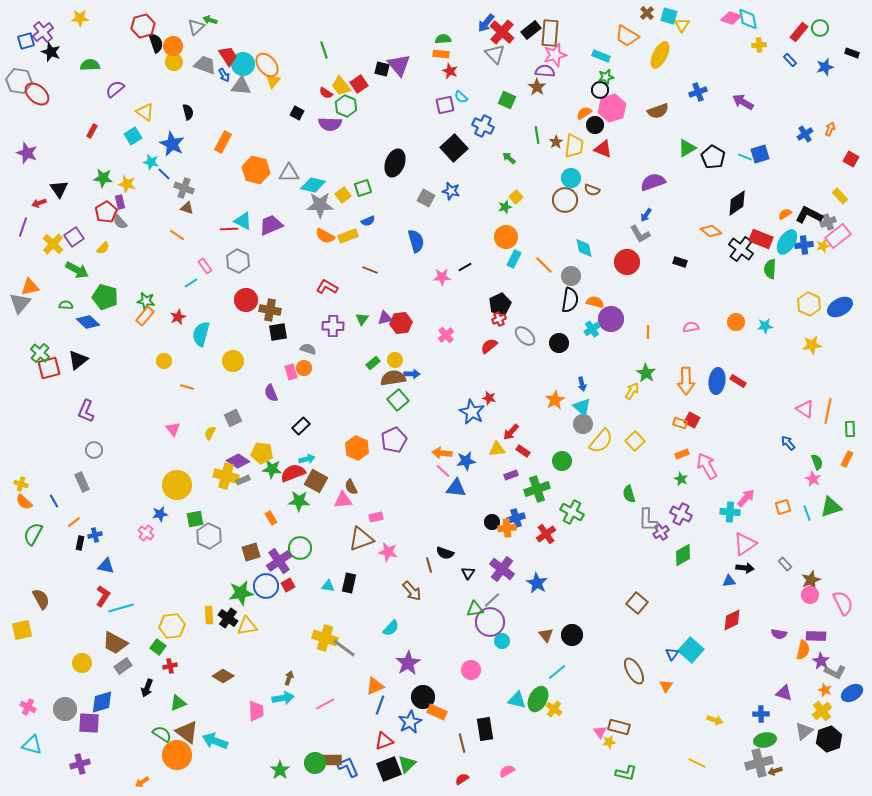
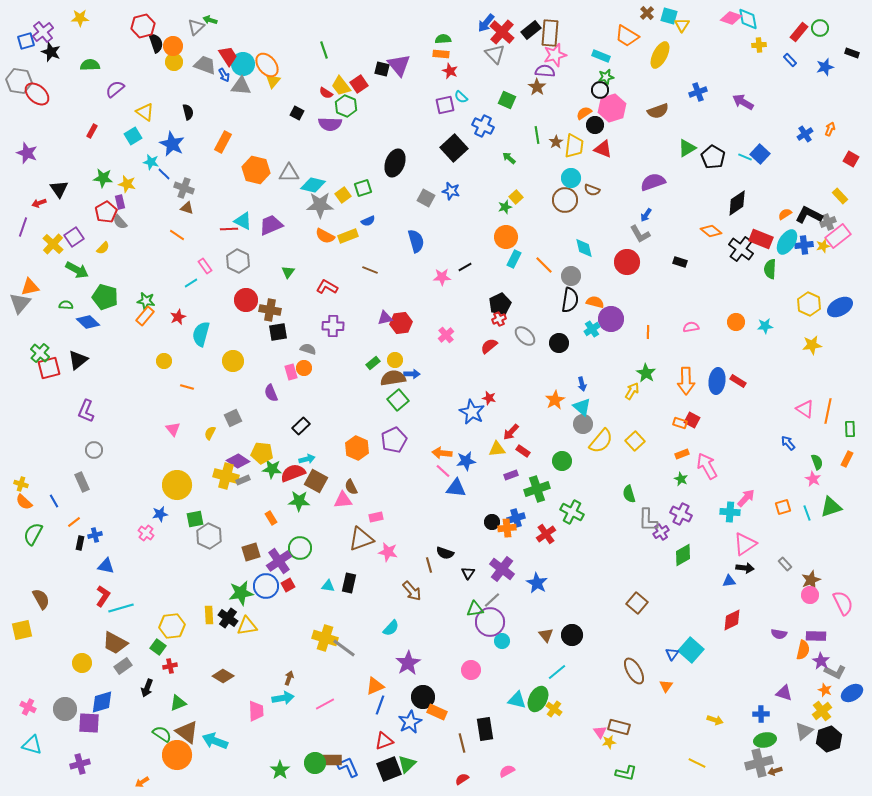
blue square at (760, 154): rotated 30 degrees counterclockwise
green triangle at (362, 319): moved 74 px left, 47 px up
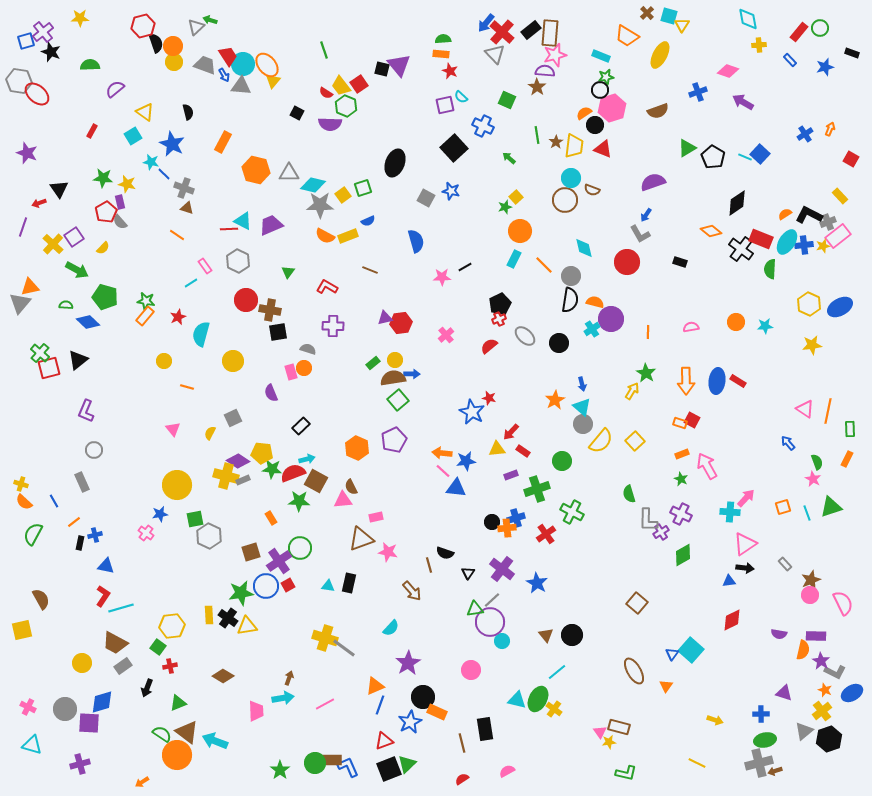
pink diamond at (731, 18): moved 3 px left, 53 px down
orange circle at (506, 237): moved 14 px right, 6 px up
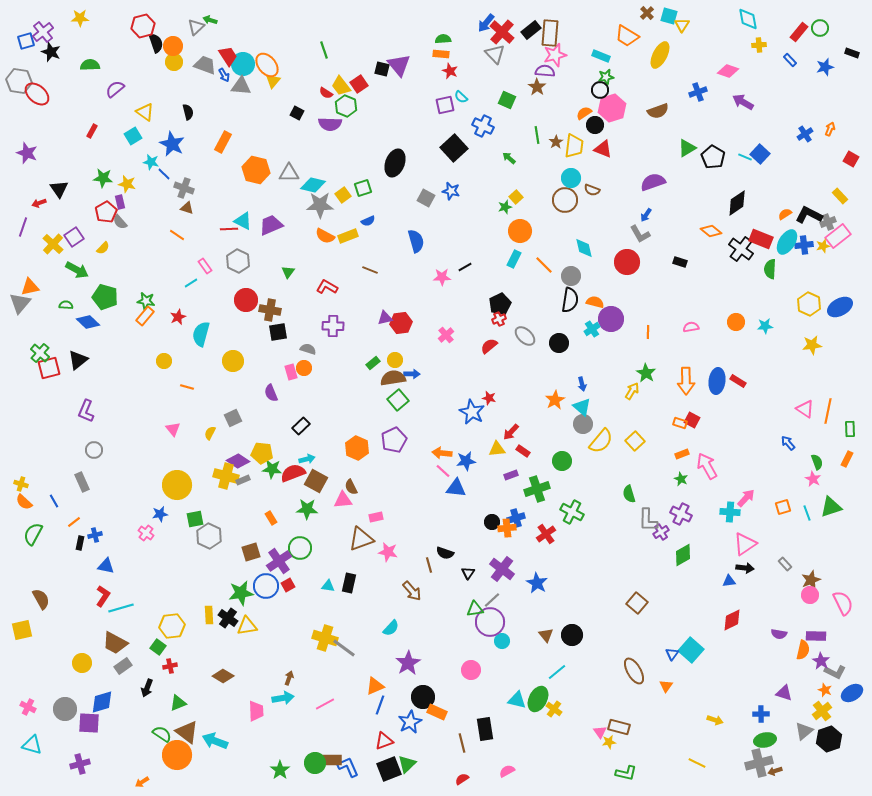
green star at (299, 501): moved 8 px right, 8 px down
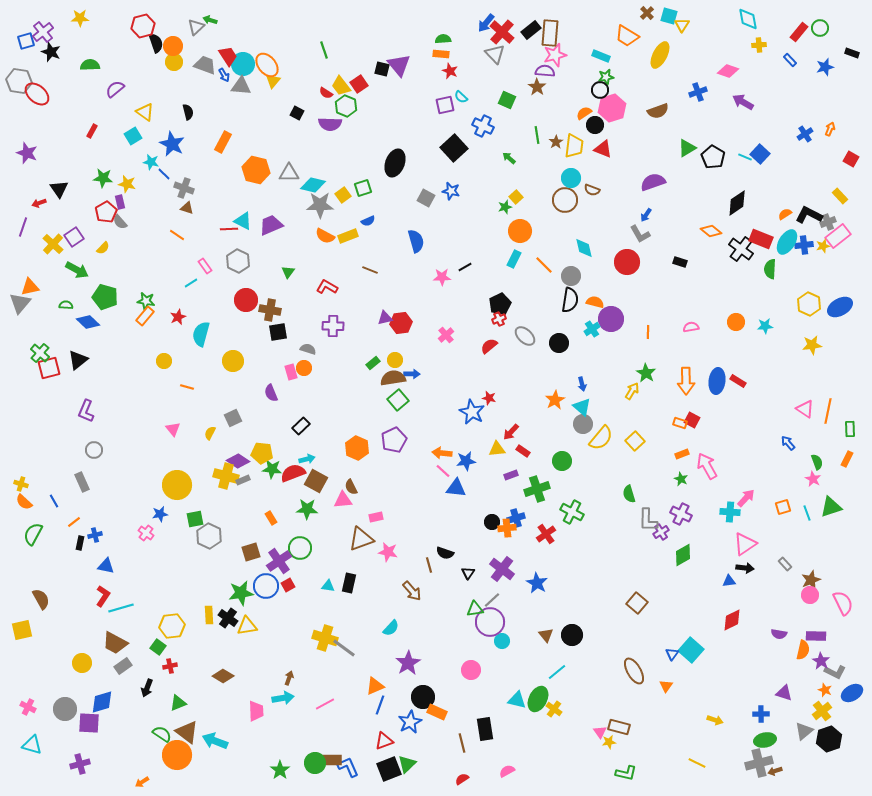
yellow semicircle at (601, 441): moved 3 px up
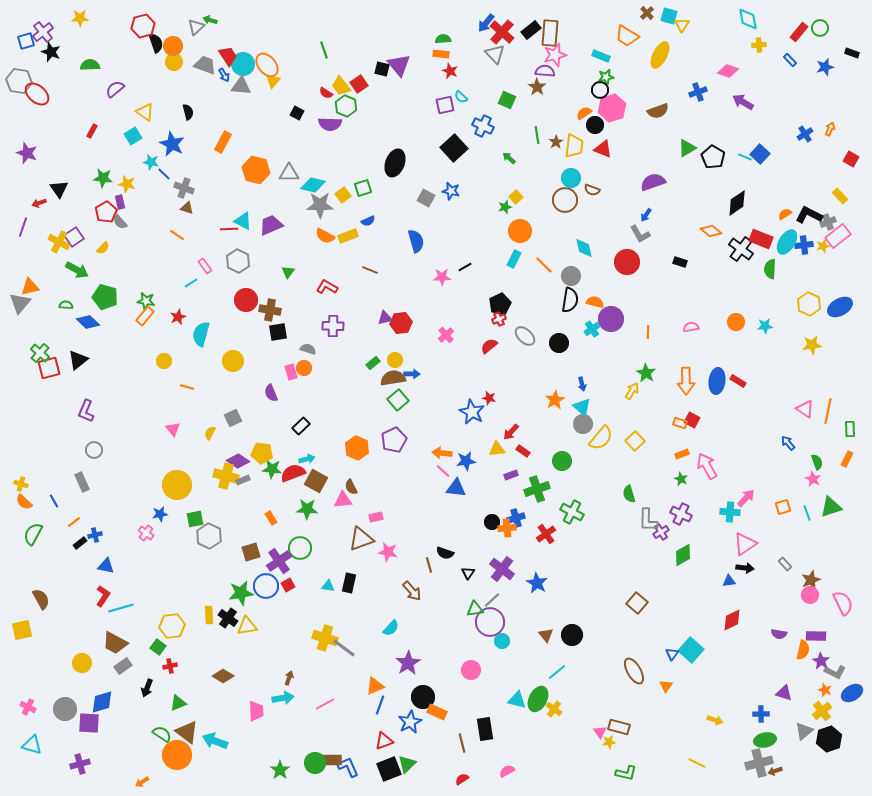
yellow cross at (53, 244): moved 6 px right, 2 px up; rotated 15 degrees counterclockwise
black rectangle at (80, 543): rotated 40 degrees clockwise
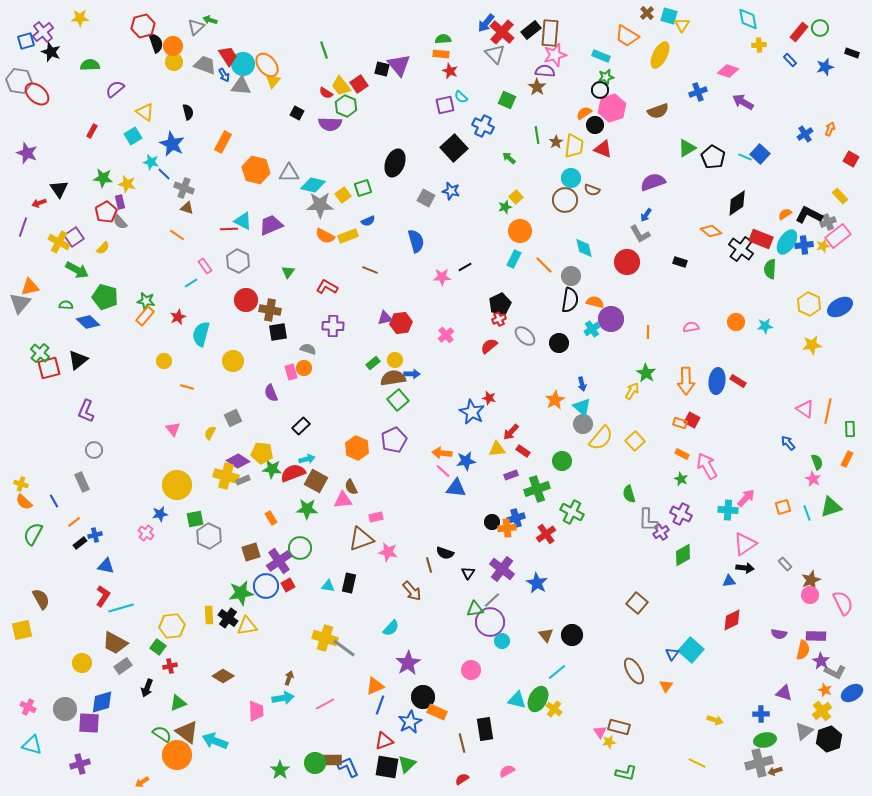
orange rectangle at (682, 454): rotated 48 degrees clockwise
cyan cross at (730, 512): moved 2 px left, 2 px up
black square at (389, 769): moved 2 px left, 2 px up; rotated 30 degrees clockwise
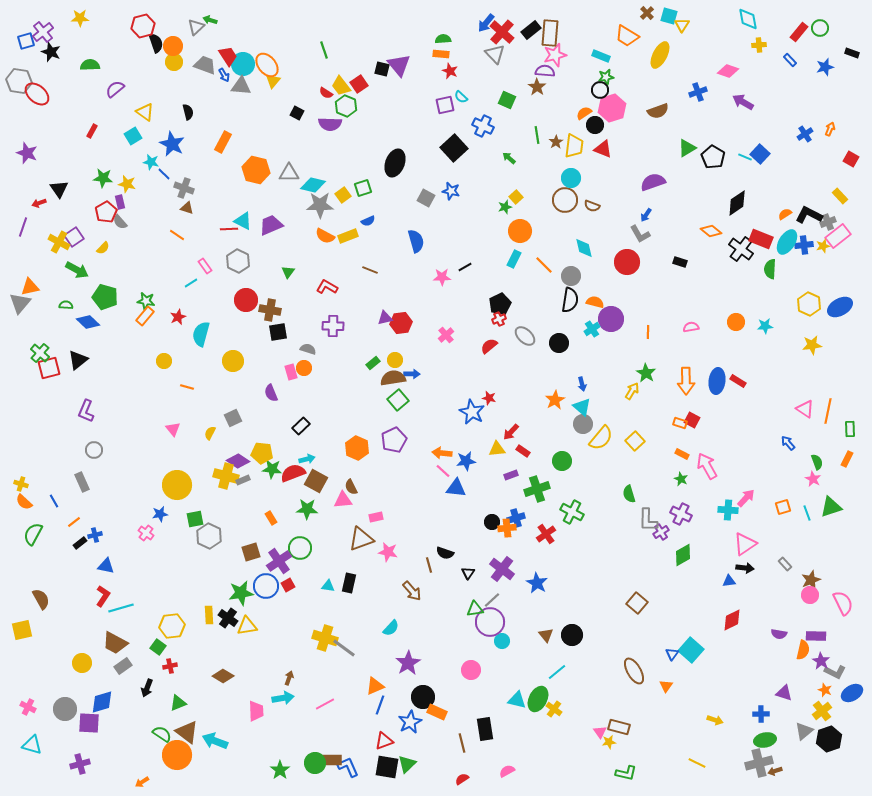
brown semicircle at (592, 190): moved 16 px down
